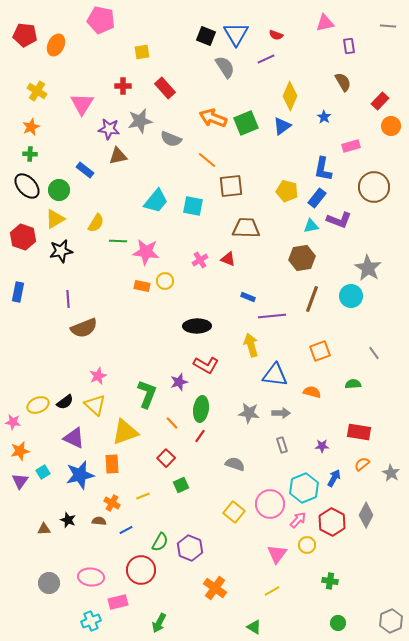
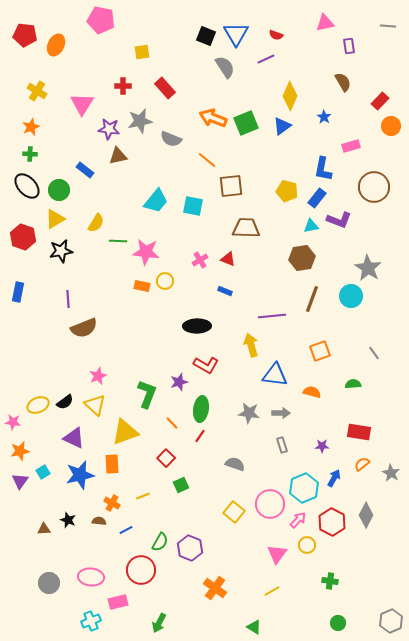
blue rectangle at (248, 297): moved 23 px left, 6 px up
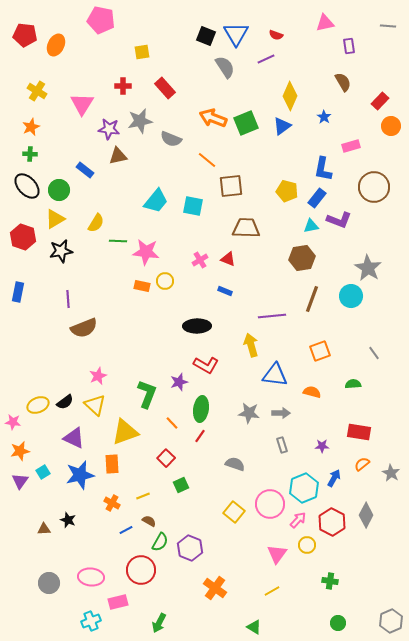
brown semicircle at (99, 521): moved 50 px right; rotated 24 degrees clockwise
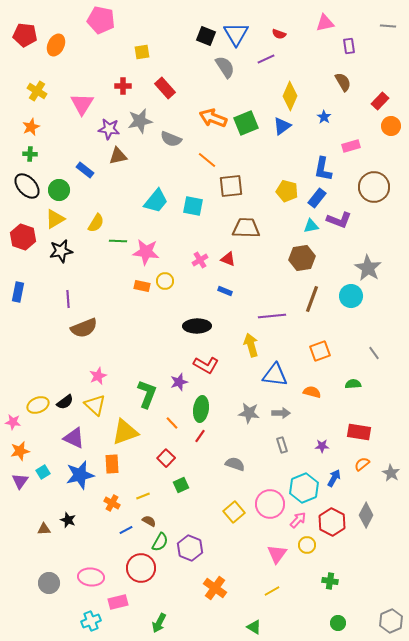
red semicircle at (276, 35): moved 3 px right, 1 px up
yellow square at (234, 512): rotated 10 degrees clockwise
red circle at (141, 570): moved 2 px up
